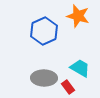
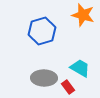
orange star: moved 5 px right, 1 px up
blue hexagon: moved 2 px left; rotated 8 degrees clockwise
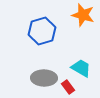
cyan trapezoid: moved 1 px right
